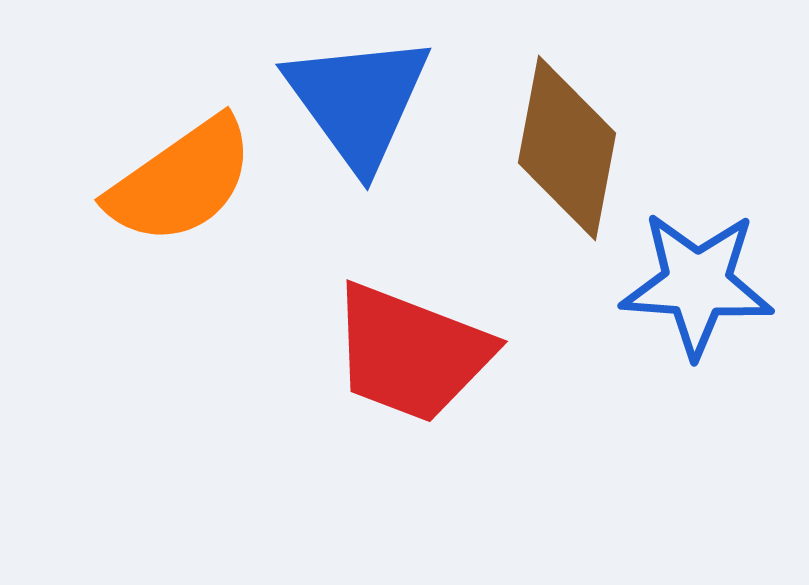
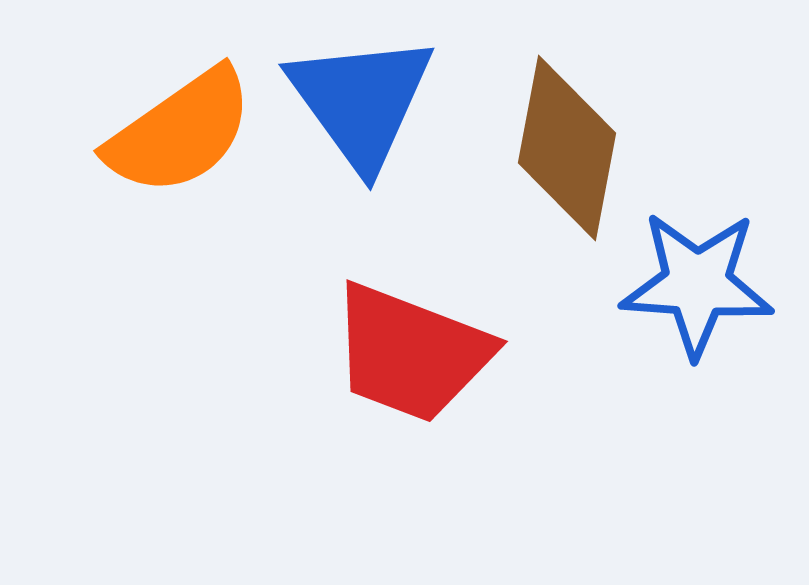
blue triangle: moved 3 px right
orange semicircle: moved 1 px left, 49 px up
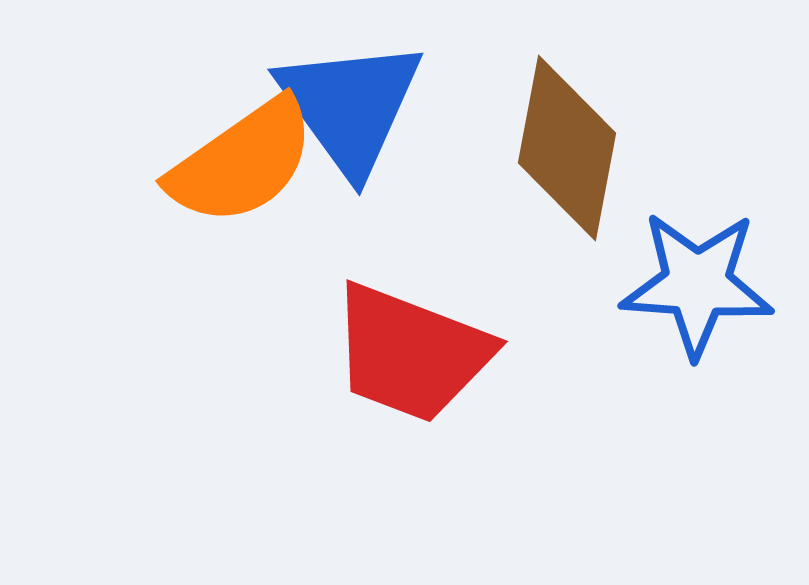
blue triangle: moved 11 px left, 5 px down
orange semicircle: moved 62 px right, 30 px down
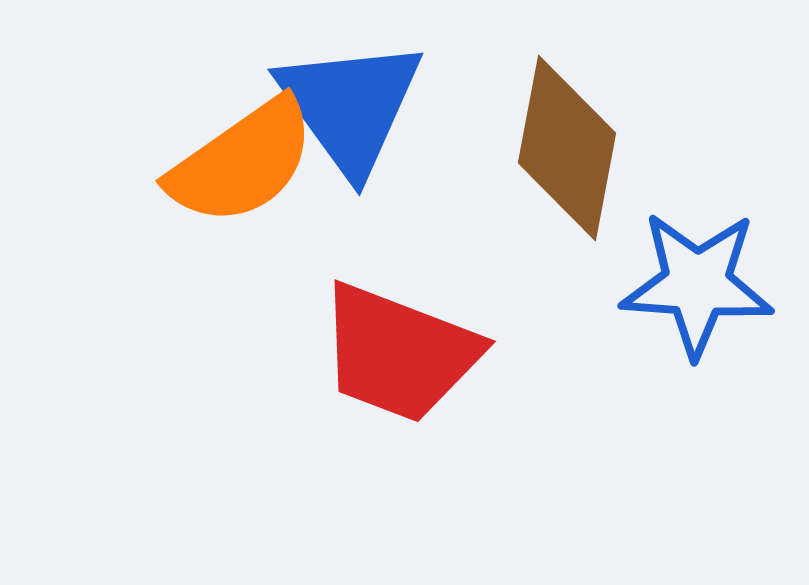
red trapezoid: moved 12 px left
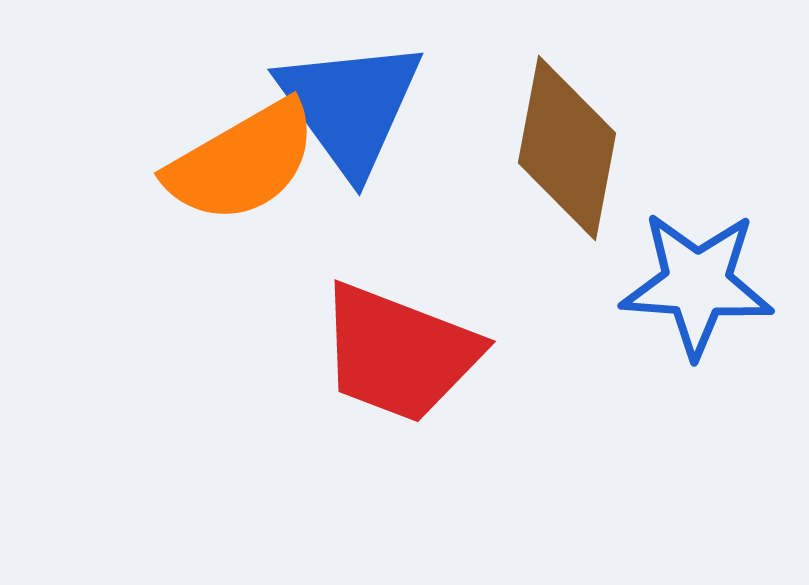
orange semicircle: rotated 5 degrees clockwise
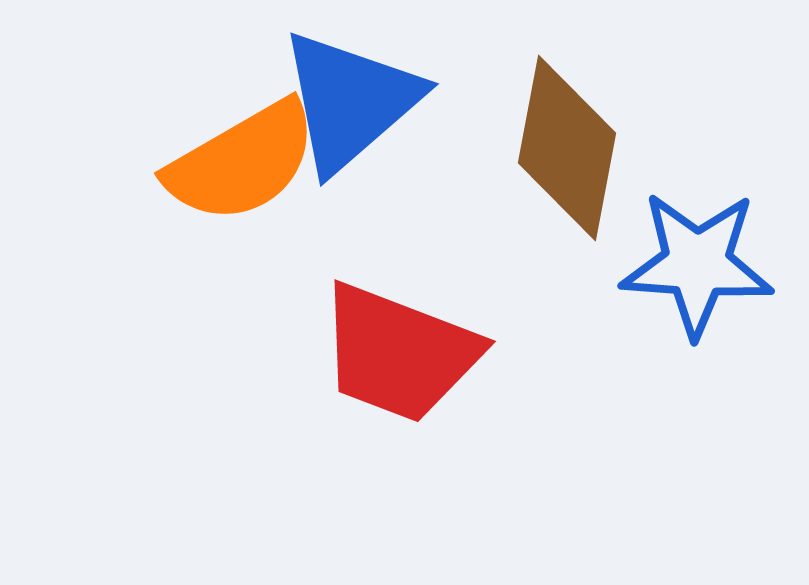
blue triangle: moved 5 px up; rotated 25 degrees clockwise
blue star: moved 20 px up
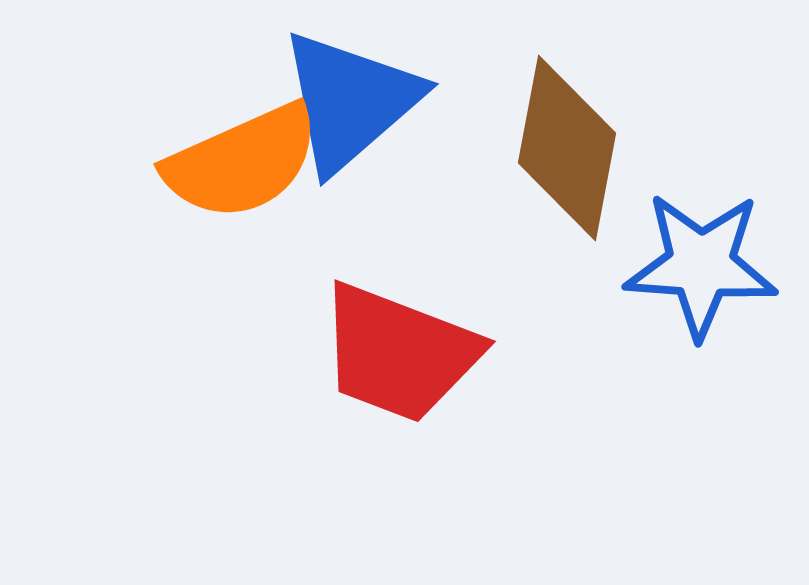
orange semicircle: rotated 6 degrees clockwise
blue star: moved 4 px right, 1 px down
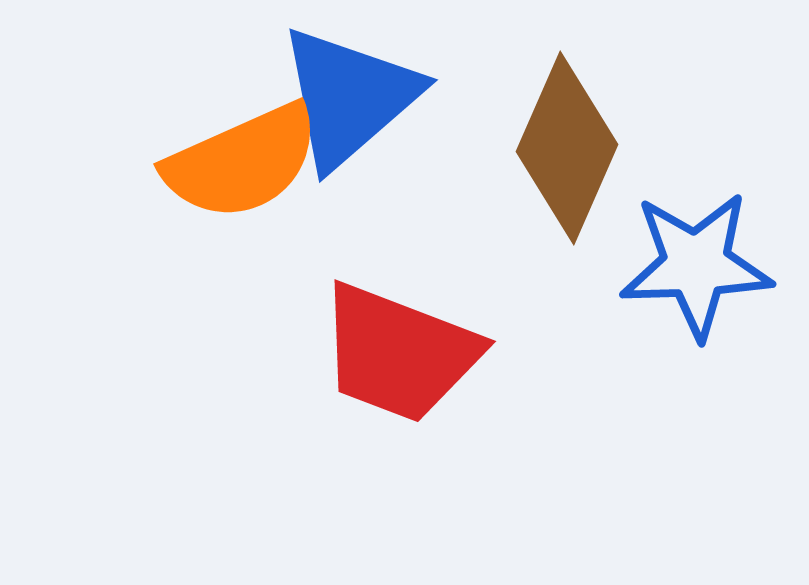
blue triangle: moved 1 px left, 4 px up
brown diamond: rotated 13 degrees clockwise
blue star: moved 5 px left; rotated 6 degrees counterclockwise
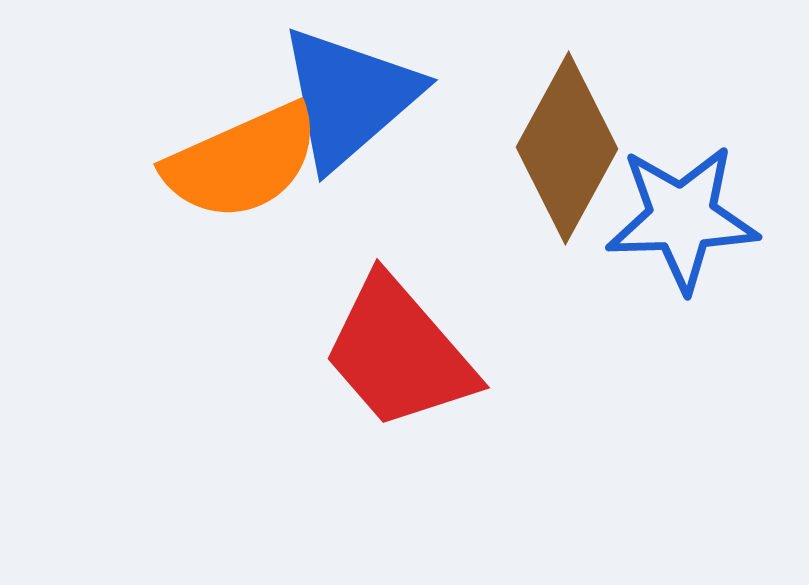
brown diamond: rotated 5 degrees clockwise
blue star: moved 14 px left, 47 px up
red trapezoid: rotated 28 degrees clockwise
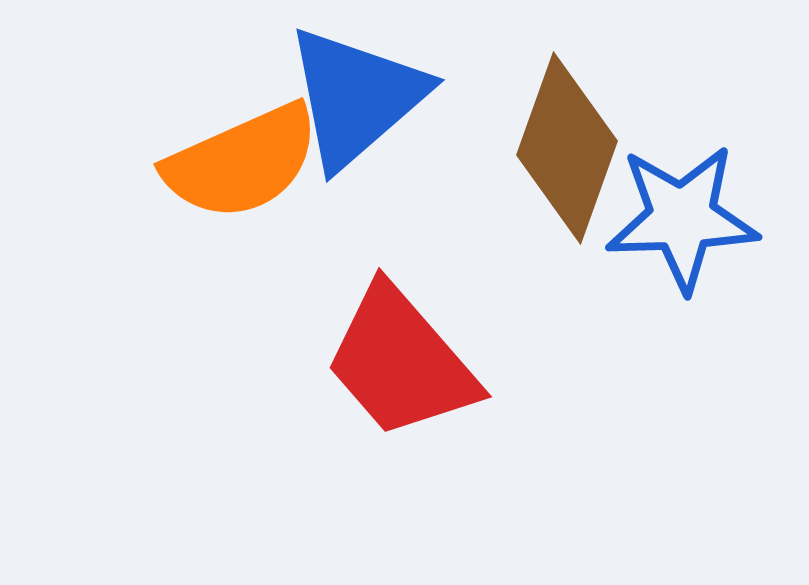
blue triangle: moved 7 px right
brown diamond: rotated 9 degrees counterclockwise
red trapezoid: moved 2 px right, 9 px down
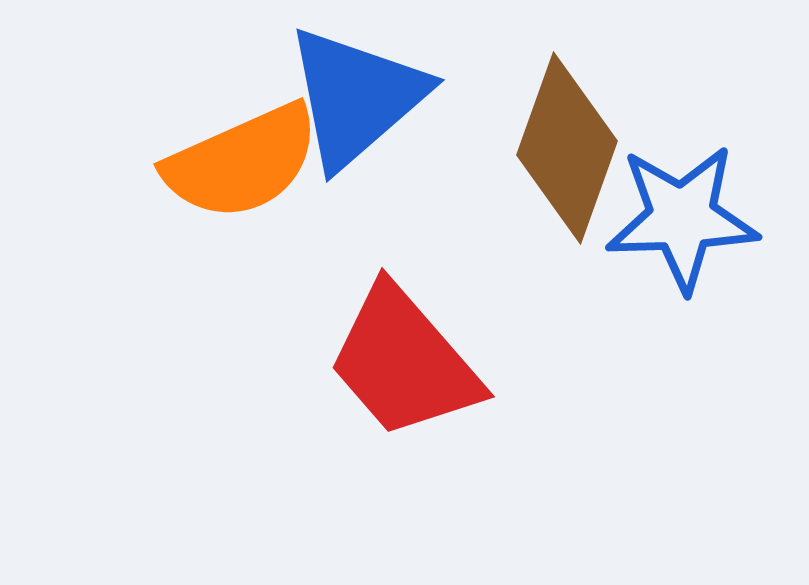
red trapezoid: moved 3 px right
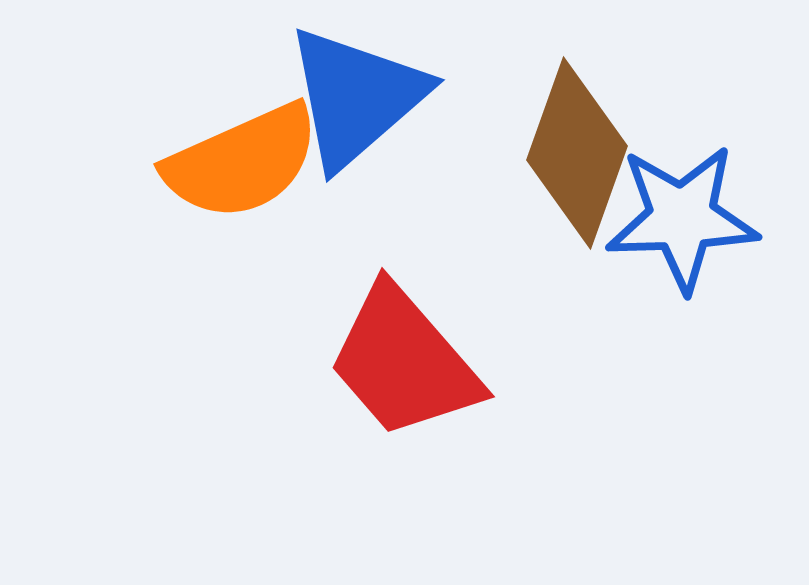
brown diamond: moved 10 px right, 5 px down
